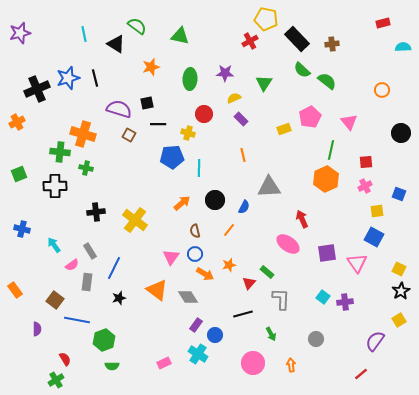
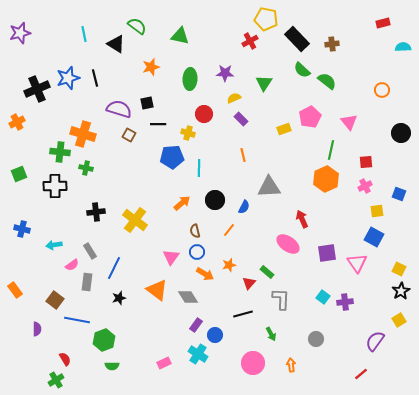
cyan arrow at (54, 245): rotated 63 degrees counterclockwise
blue circle at (195, 254): moved 2 px right, 2 px up
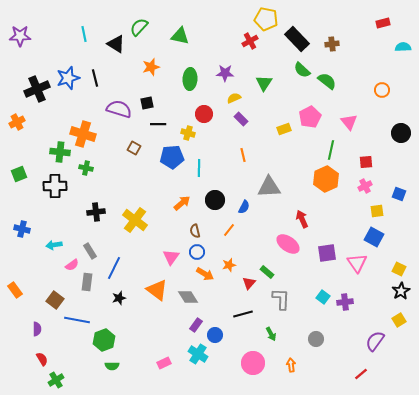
green semicircle at (137, 26): moved 2 px right, 1 px down; rotated 84 degrees counterclockwise
purple star at (20, 33): moved 3 px down; rotated 15 degrees clockwise
brown square at (129, 135): moved 5 px right, 13 px down
red semicircle at (65, 359): moved 23 px left
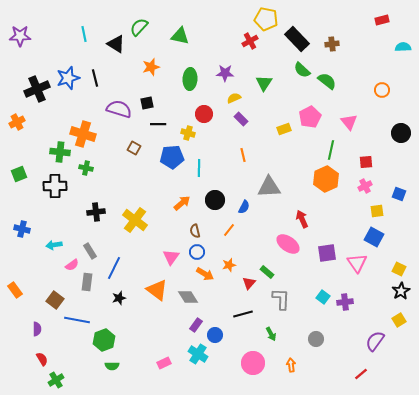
red rectangle at (383, 23): moved 1 px left, 3 px up
